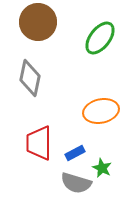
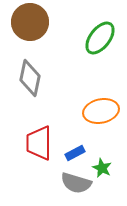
brown circle: moved 8 px left
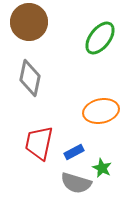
brown circle: moved 1 px left
red trapezoid: rotated 12 degrees clockwise
blue rectangle: moved 1 px left, 1 px up
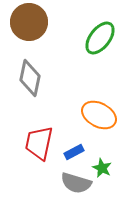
orange ellipse: moved 2 px left, 4 px down; rotated 40 degrees clockwise
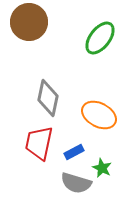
gray diamond: moved 18 px right, 20 px down
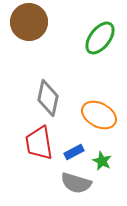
red trapezoid: rotated 21 degrees counterclockwise
green star: moved 7 px up
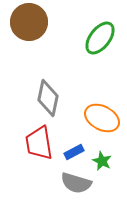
orange ellipse: moved 3 px right, 3 px down
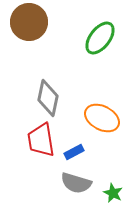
red trapezoid: moved 2 px right, 3 px up
green star: moved 11 px right, 32 px down
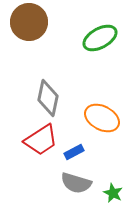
green ellipse: rotated 24 degrees clockwise
red trapezoid: rotated 114 degrees counterclockwise
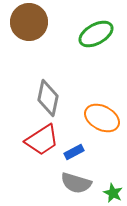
green ellipse: moved 4 px left, 4 px up
red trapezoid: moved 1 px right
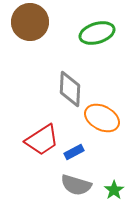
brown circle: moved 1 px right
green ellipse: moved 1 px right, 1 px up; rotated 12 degrees clockwise
gray diamond: moved 22 px right, 9 px up; rotated 9 degrees counterclockwise
gray semicircle: moved 2 px down
green star: moved 1 px right, 3 px up; rotated 12 degrees clockwise
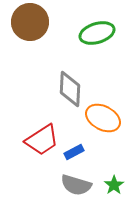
orange ellipse: moved 1 px right
green star: moved 5 px up
